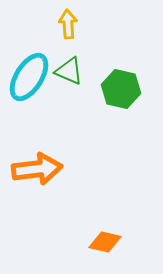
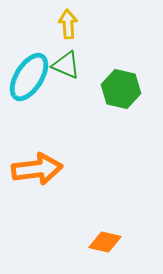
green triangle: moved 3 px left, 6 px up
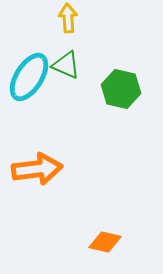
yellow arrow: moved 6 px up
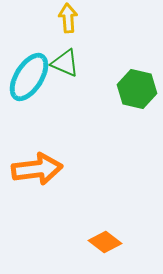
green triangle: moved 1 px left, 2 px up
green hexagon: moved 16 px right
orange diamond: rotated 24 degrees clockwise
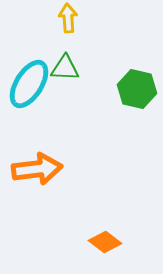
green triangle: moved 5 px down; rotated 20 degrees counterclockwise
cyan ellipse: moved 7 px down
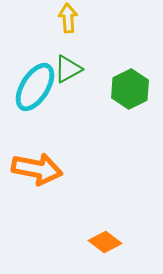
green triangle: moved 3 px right, 1 px down; rotated 32 degrees counterclockwise
cyan ellipse: moved 6 px right, 3 px down
green hexagon: moved 7 px left; rotated 21 degrees clockwise
orange arrow: rotated 18 degrees clockwise
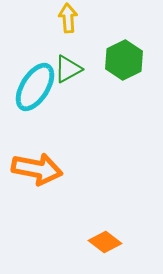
green hexagon: moved 6 px left, 29 px up
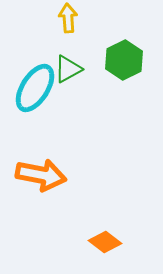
cyan ellipse: moved 1 px down
orange arrow: moved 4 px right, 6 px down
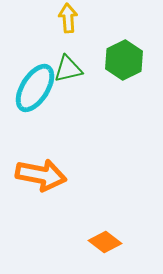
green triangle: rotated 16 degrees clockwise
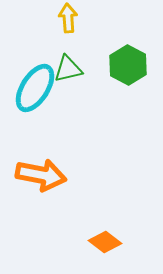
green hexagon: moved 4 px right, 5 px down; rotated 6 degrees counterclockwise
